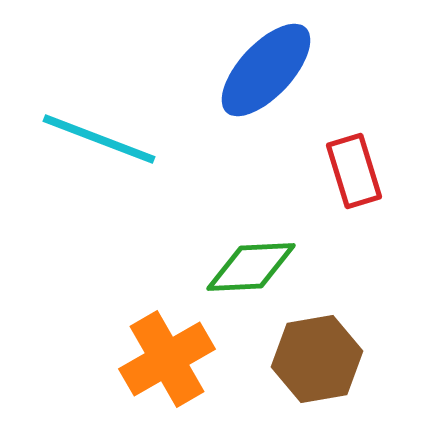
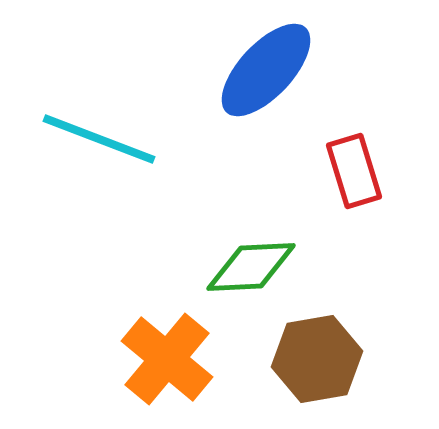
orange cross: rotated 20 degrees counterclockwise
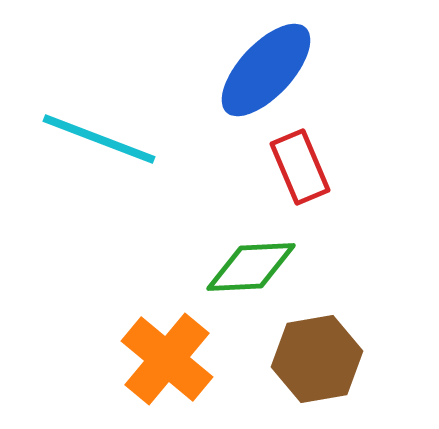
red rectangle: moved 54 px left, 4 px up; rotated 6 degrees counterclockwise
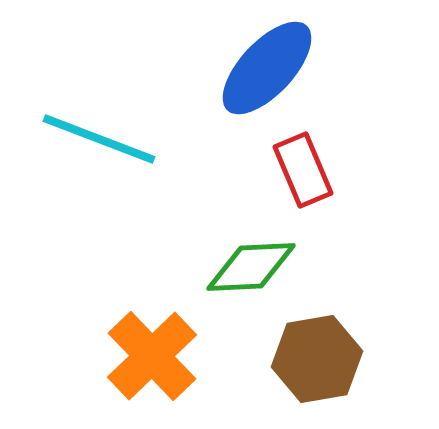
blue ellipse: moved 1 px right, 2 px up
red rectangle: moved 3 px right, 3 px down
orange cross: moved 15 px left, 3 px up; rotated 6 degrees clockwise
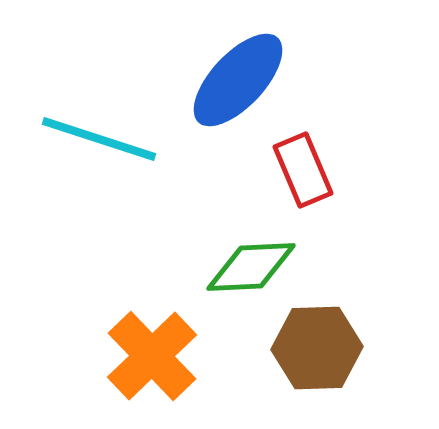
blue ellipse: moved 29 px left, 12 px down
cyan line: rotated 3 degrees counterclockwise
brown hexagon: moved 11 px up; rotated 8 degrees clockwise
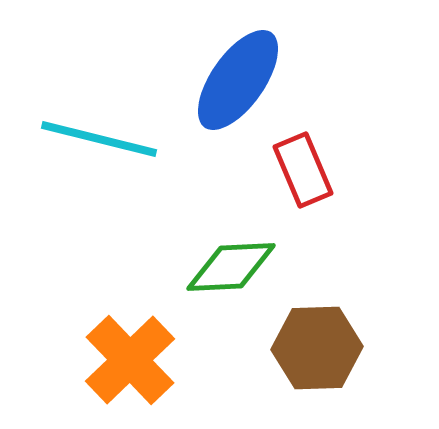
blue ellipse: rotated 8 degrees counterclockwise
cyan line: rotated 4 degrees counterclockwise
green diamond: moved 20 px left
orange cross: moved 22 px left, 4 px down
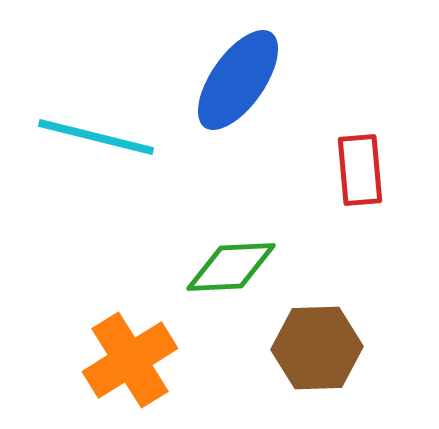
cyan line: moved 3 px left, 2 px up
red rectangle: moved 57 px right; rotated 18 degrees clockwise
orange cross: rotated 12 degrees clockwise
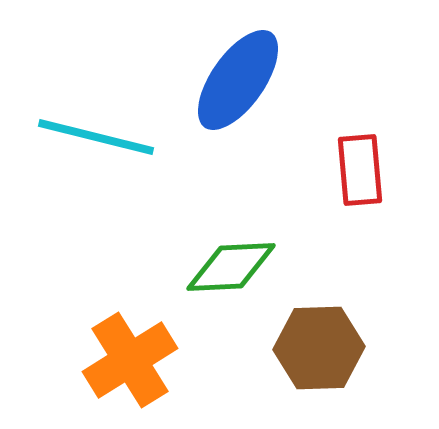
brown hexagon: moved 2 px right
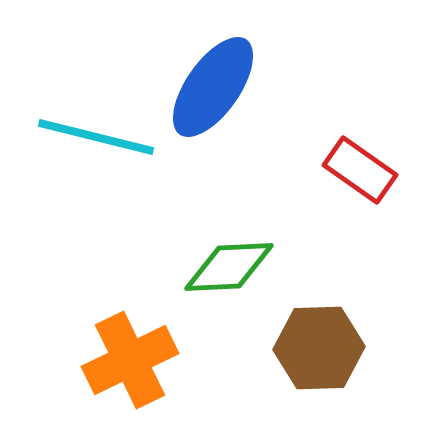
blue ellipse: moved 25 px left, 7 px down
red rectangle: rotated 50 degrees counterclockwise
green diamond: moved 2 px left
orange cross: rotated 6 degrees clockwise
